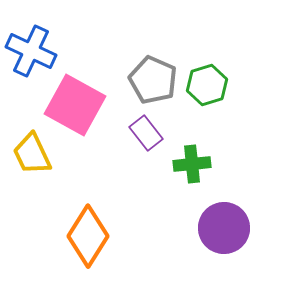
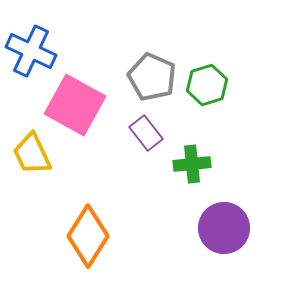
gray pentagon: moved 1 px left, 3 px up
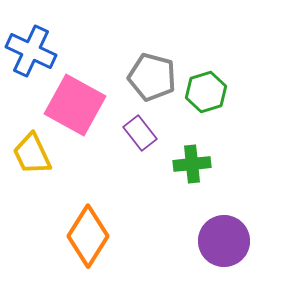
gray pentagon: rotated 9 degrees counterclockwise
green hexagon: moved 1 px left, 7 px down
purple rectangle: moved 6 px left
purple circle: moved 13 px down
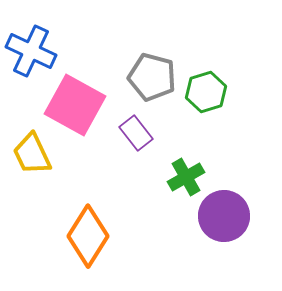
purple rectangle: moved 4 px left
green cross: moved 6 px left, 13 px down; rotated 24 degrees counterclockwise
purple circle: moved 25 px up
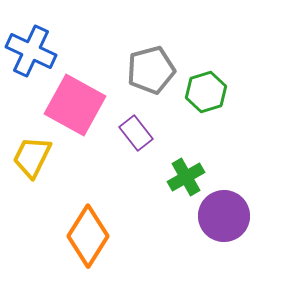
gray pentagon: moved 1 px left, 7 px up; rotated 30 degrees counterclockwise
yellow trapezoid: moved 3 px down; rotated 51 degrees clockwise
